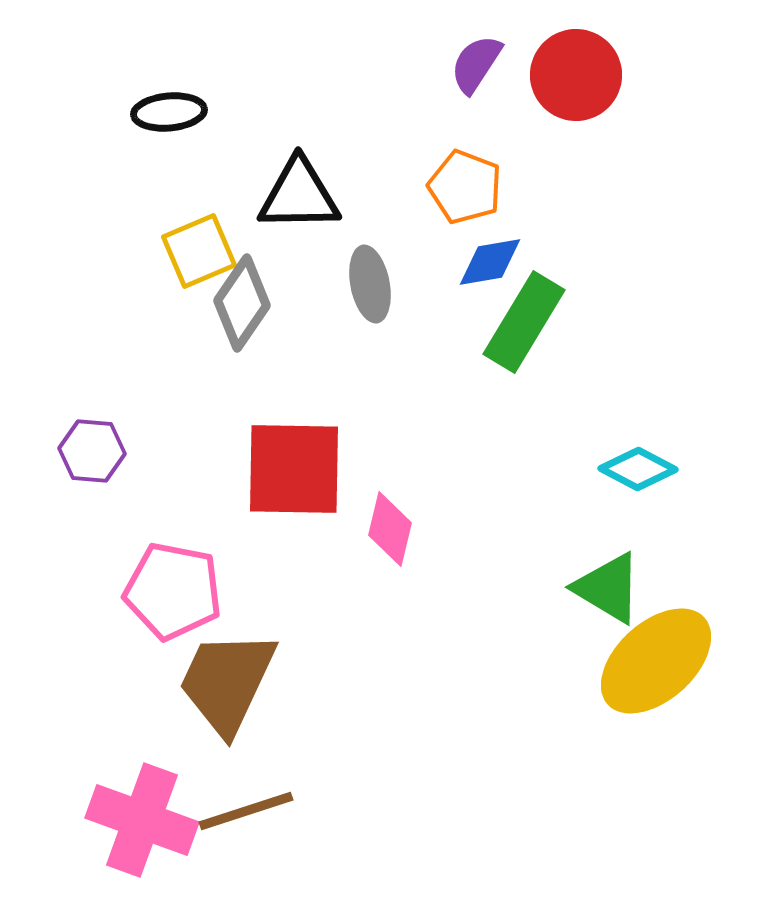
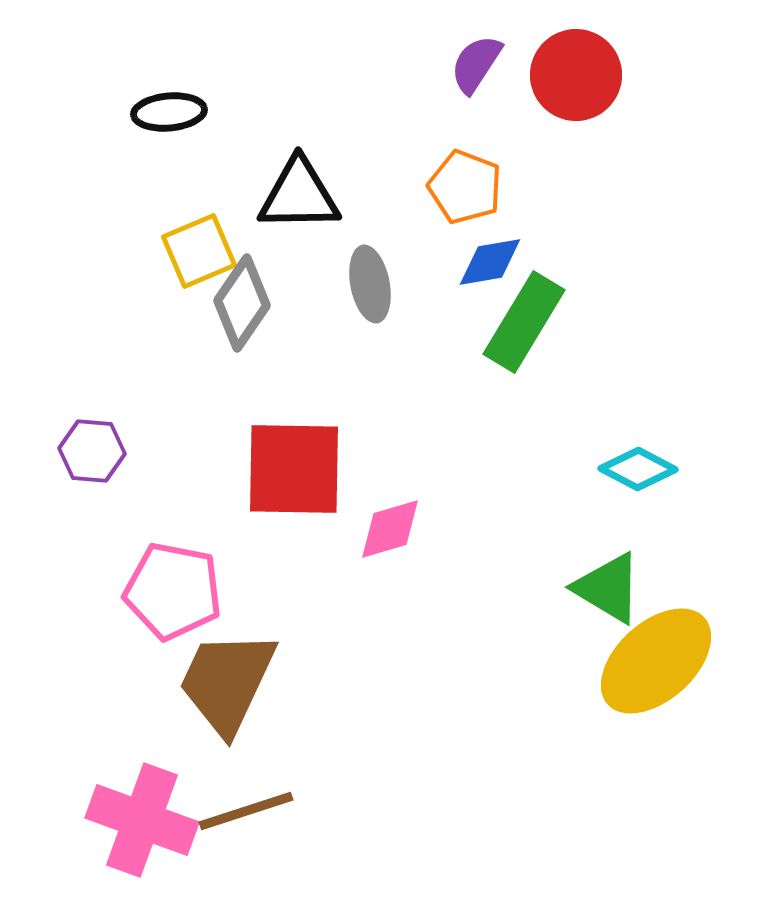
pink diamond: rotated 60 degrees clockwise
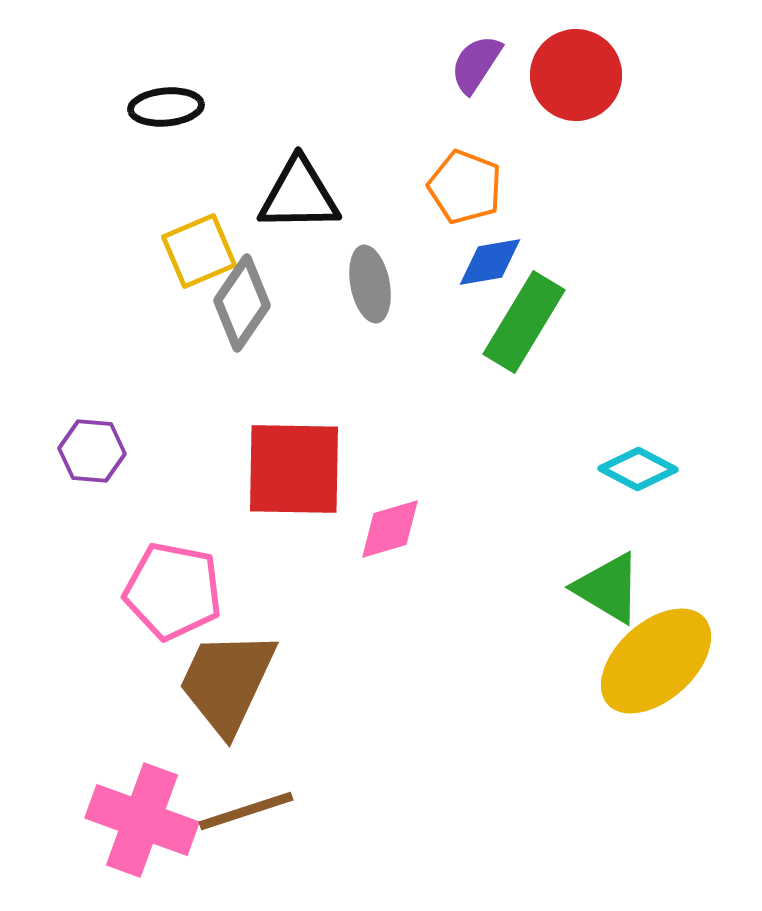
black ellipse: moved 3 px left, 5 px up
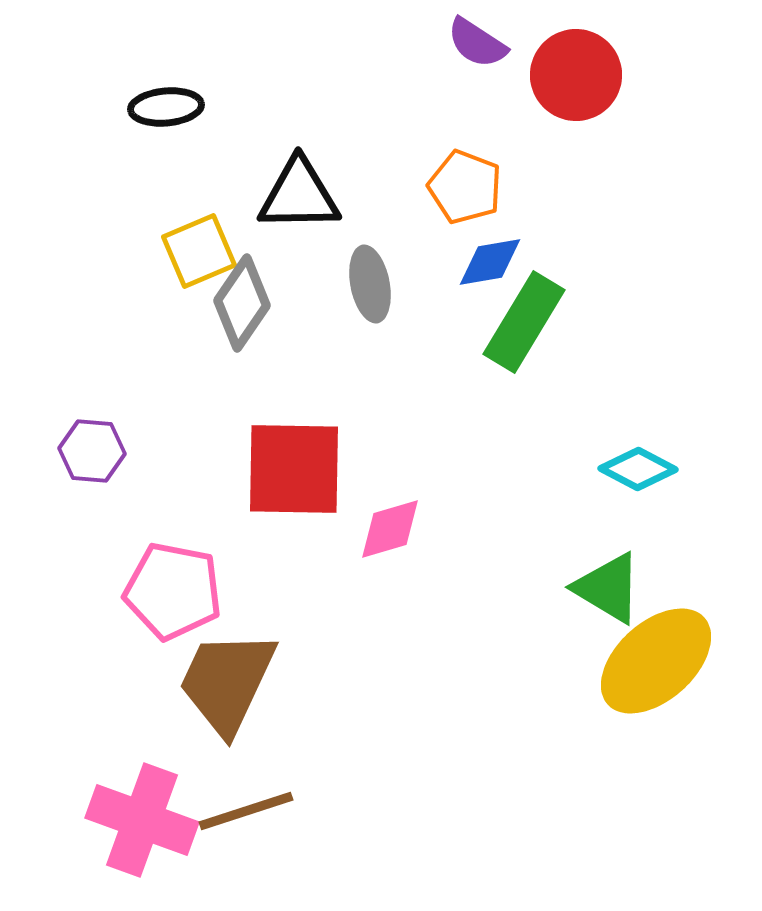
purple semicircle: moved 1 px right, 21 px up; rotated 90 degrees counterclockwise
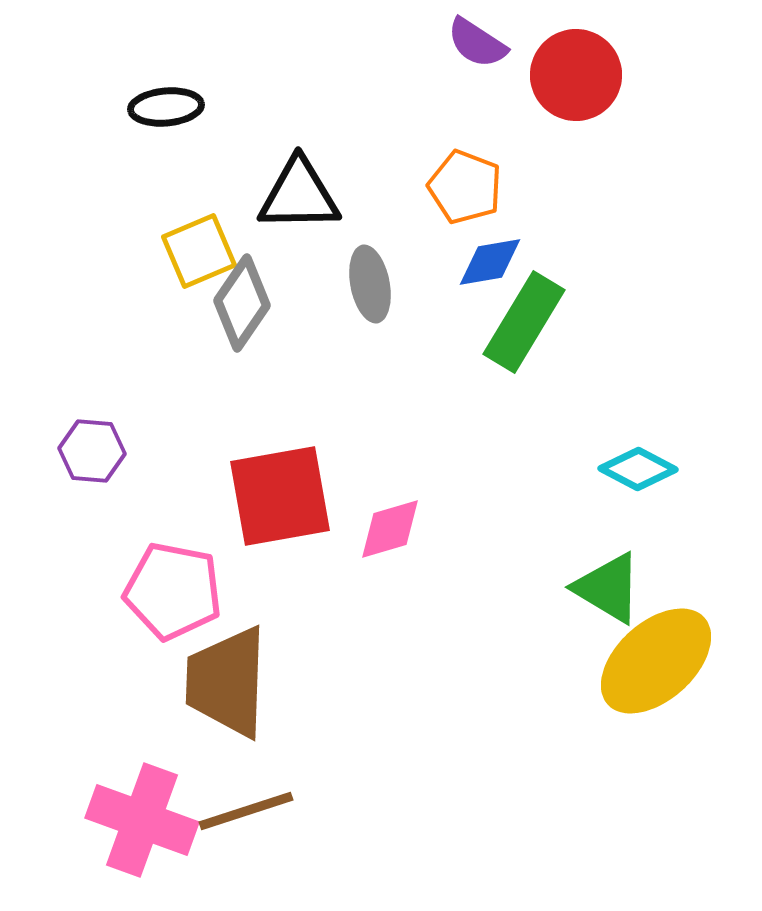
red square: moved 14 px left, 27 px down; rotated 11 degrees counterclockwise
brown trapezoid: rotated 23 degrees counterclockwise
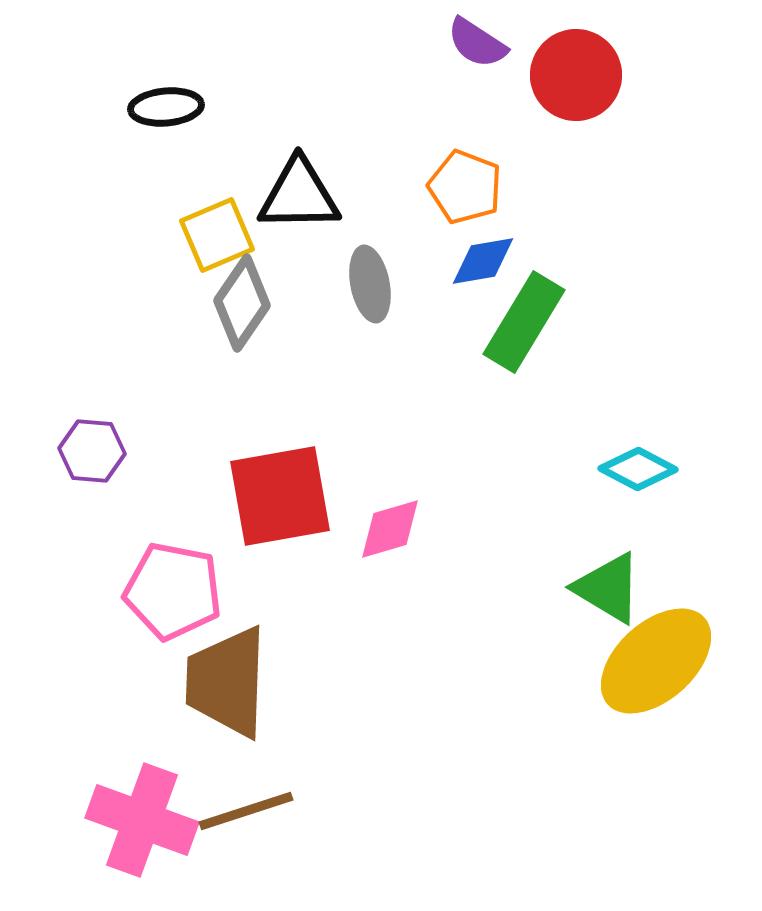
yellow square: moved 18 px right, 16 px up
blue diamond: moved 7 px left, 1 px up
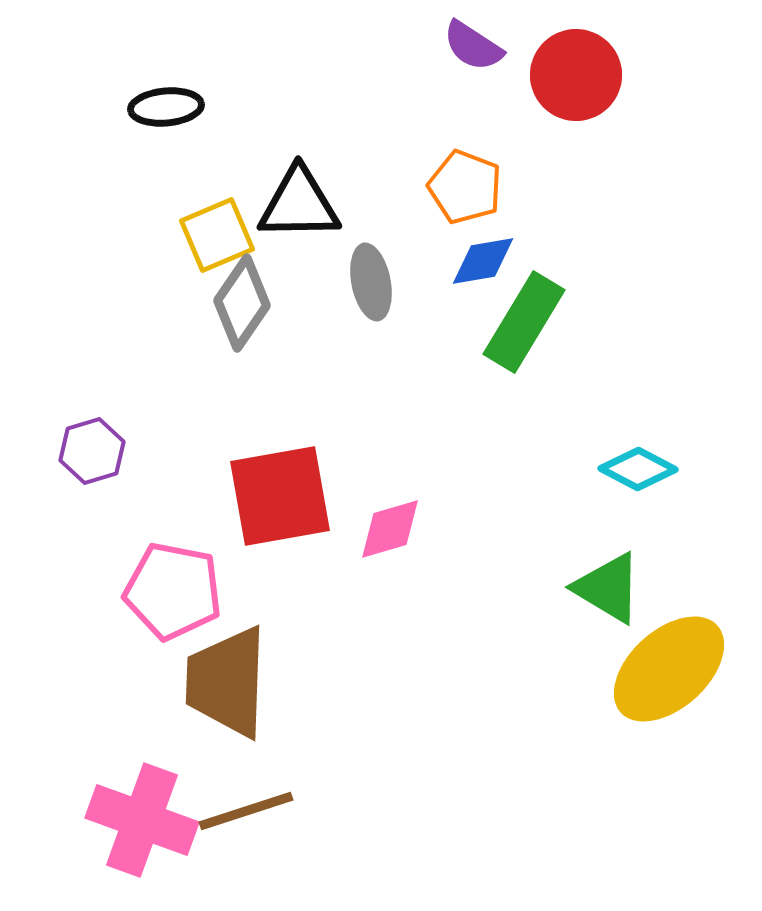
purple semicircle: moved 4 px left, 3 px down
black triangle: moved 9 px down
gray ellipse: moved 1 px right, 2 px up
purple hexagon: rotated 22 degrees counterclockwise
yellow ellipse: moved 13 px right, 8 px down
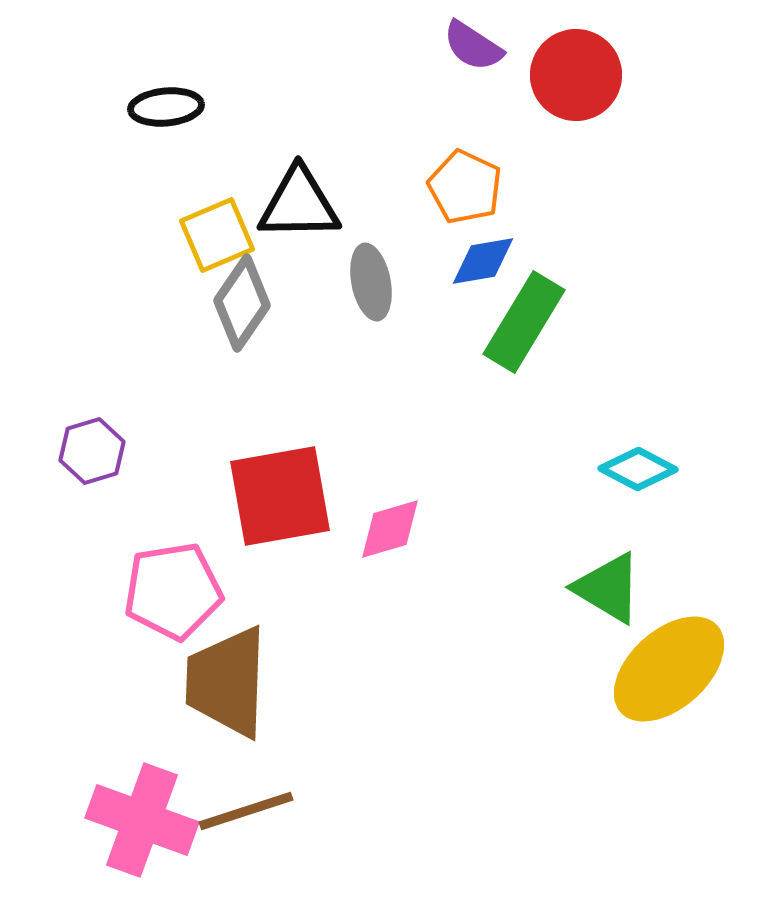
orange pentagon: rotated 4 degrees clockwise
pink pentagon: rotated 20 degrees counterclockwise
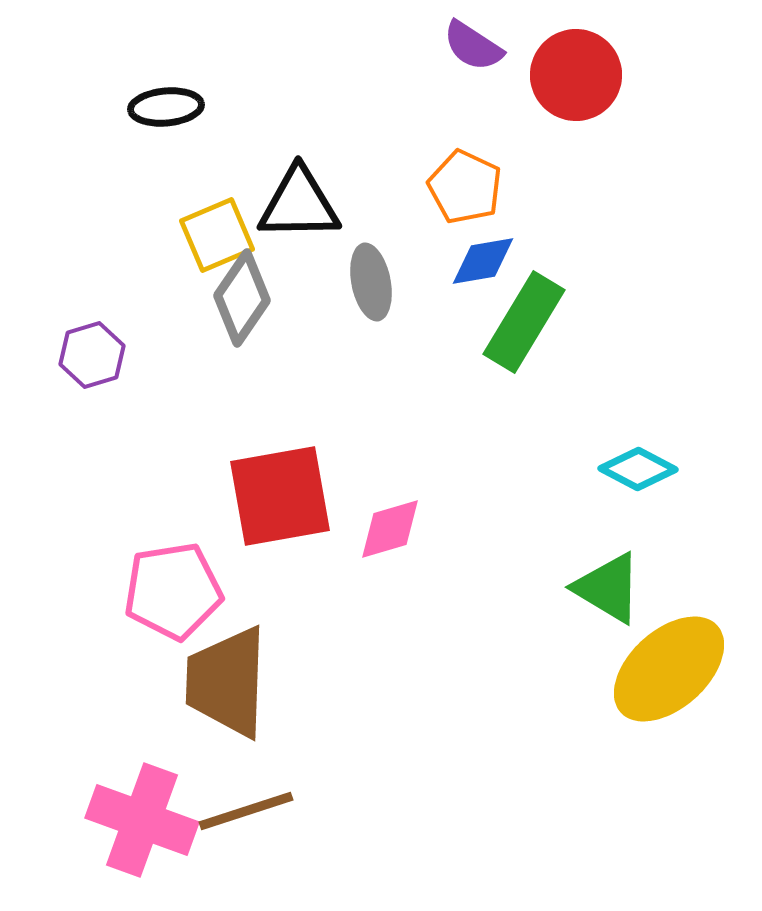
gray diamond: moved 5 px up
purple hexagon: moved 96 px up
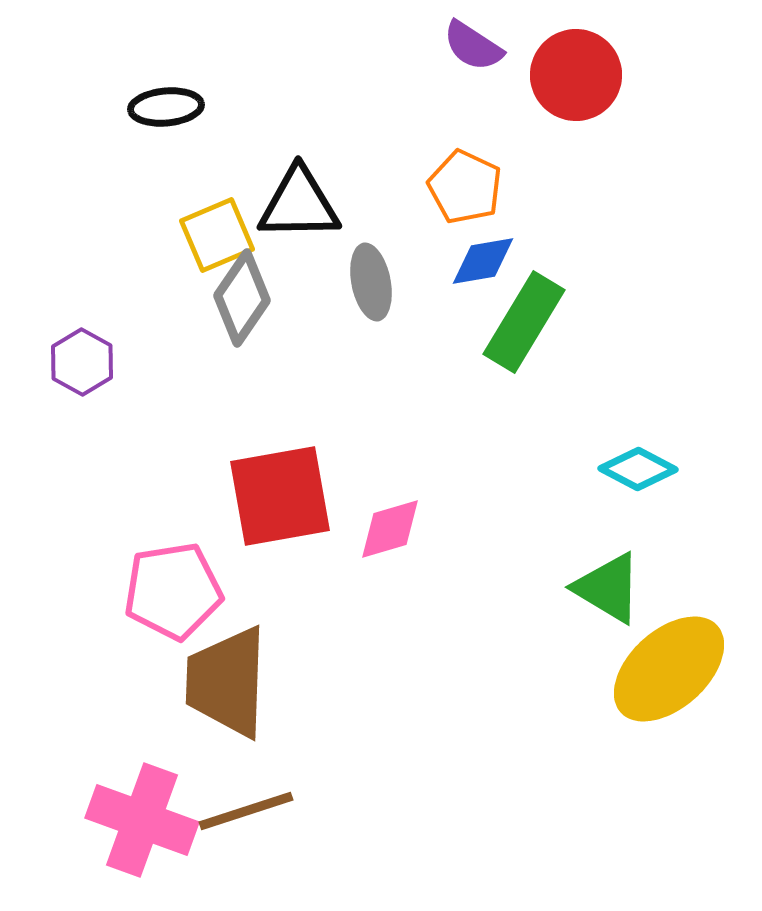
purple hexagon: moved 10 px left, 7 px down; rotated 14 degrees counterclockwise
